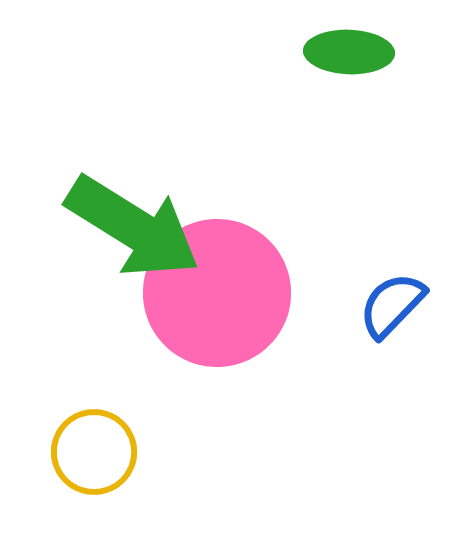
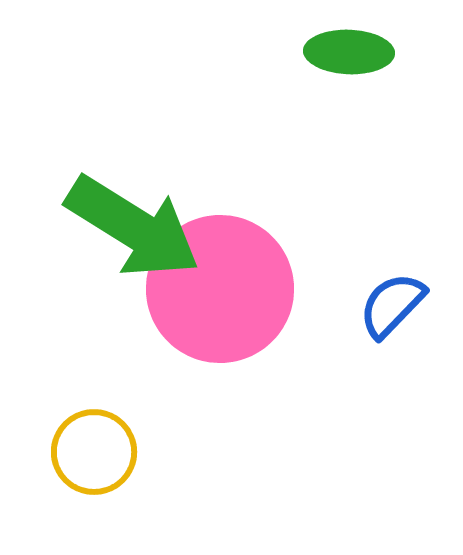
pink circle: moved 3 px right, 4 px up
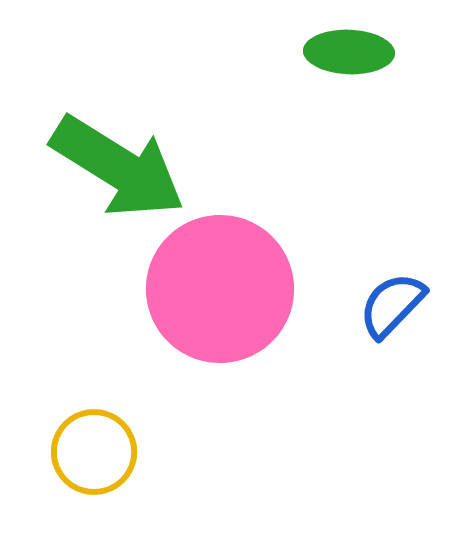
green arrow: moved 15 px left, 60 px up
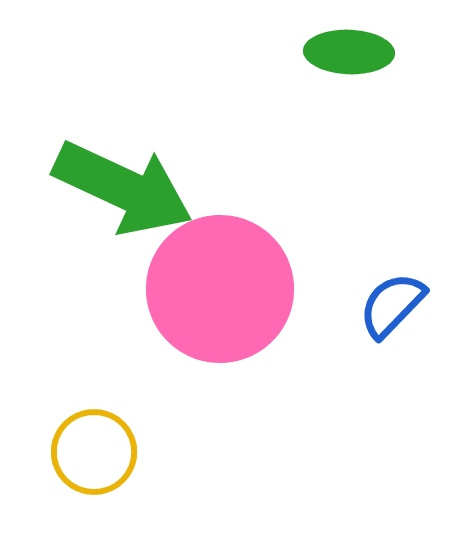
green arrow: moved 5 px right, 21 px down; rotated 7 degrees counterclockwise
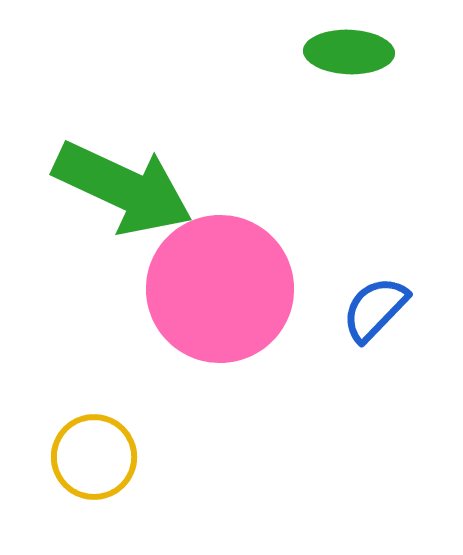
blue semicircle: moved 17 px left, 4 px down
yellow circle: moved 5 px down
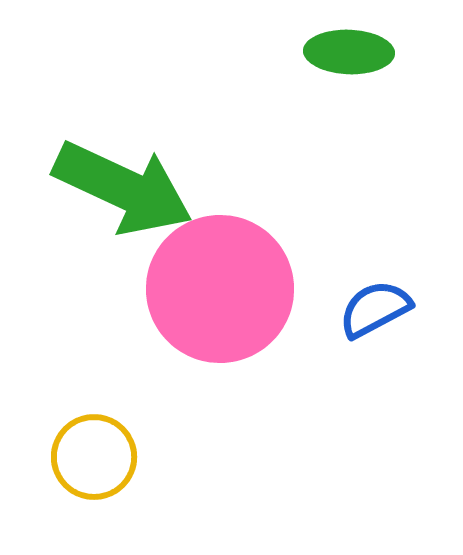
blue semicircle: rotated 18 degrees clockwise
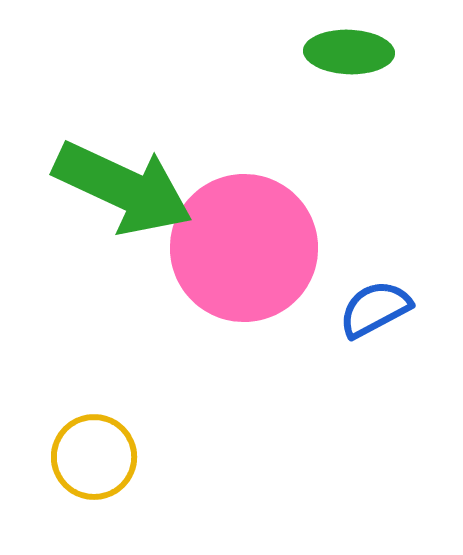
pink circle: moved 24 px right, 41 px up
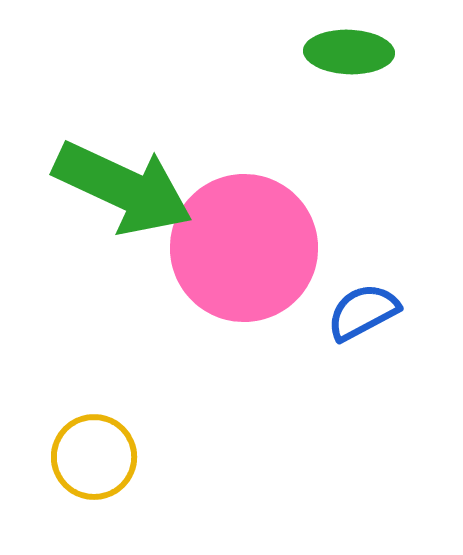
blue semicircle: moved 12 px left, 3 px down
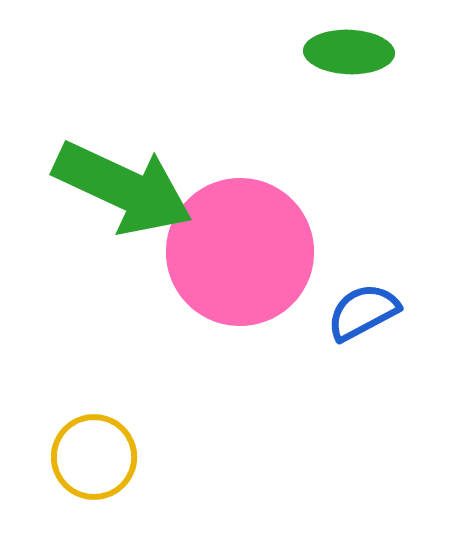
pink circle: moved 4 px left, 4 px down
